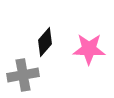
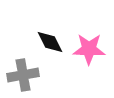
black diamond: moved 5 px right; rotated 68 degrees counterclockwise
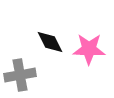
gray cross: moved 3 px left
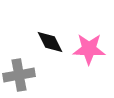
gray cross: moved 1 px left
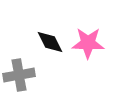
pink star: moved 1 px left, 6 px up
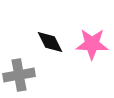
pink star: moved 4 px right, 1 px down
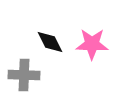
gray cross: moved 5 px right; rotated 12 degrees clockwise
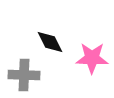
pink star: moved 14 px down
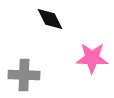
black diamond: moved 23 px up
